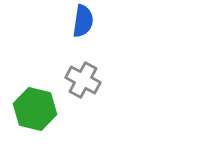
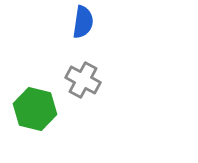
blue semicircle: moved 1 px down
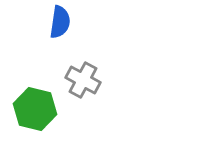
blue semicircle: moved 23 px left
